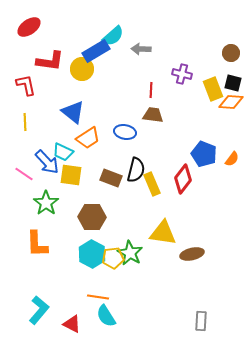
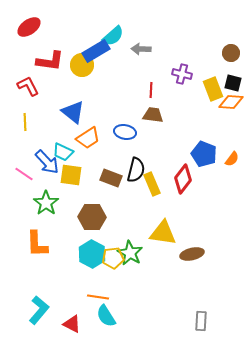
yellow circle at (82, 69): moved 4 px up
red L-shape at (26, 85): moved 2 px right, 1 px down; rotated 15 degrees counterclockwise
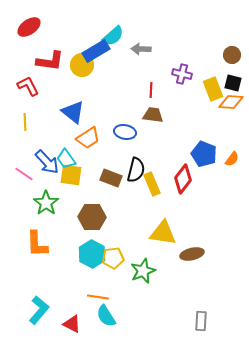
brown circle at (231, 53): moved 1 px right, 2 px down
cyan trapezoid at (63, 152): moved 3 px right, 7 px down; rotated 30 degrees clockwise
green star at (130, 253): moved 13 px right, 18 px down; rotated 20 degrees clockwise
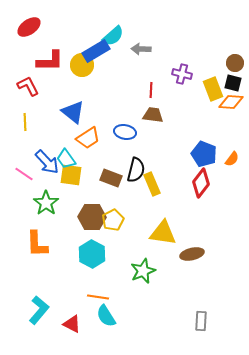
brown circle at (232, 55): moved 3 px right, 8 px down
red L-shape at (50, 61): rotated 8 degrees counterclockwise
red diamond at (183, 179): moved 18 px right, 4 px down
yellow pentagon at (113, 258): moved 38 px up; rotated 20 degrees counterclockwise
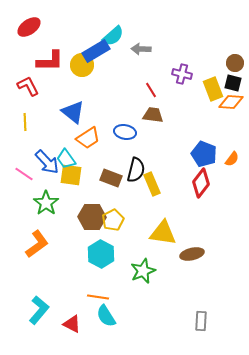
red line at (151, 90): rotated 35 degrees counterclockwise
orange L-shape at (37, 244): rotated 124 degrees counterclockwise
cyan hexagon at (92, 254): moved 9 px right
